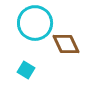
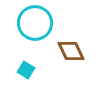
brown diamond: moved 5 px right, 7 px down
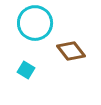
brown diamond: rotated 12 degrees counterclockwise
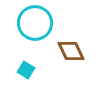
brown diamond: rotated 12 degrees clockwise
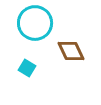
cyan square: moved 1 px right, 2 px up
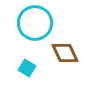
brown diamond: moved 6 px left, 2 px down
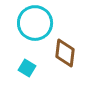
brown diamond: rotated 32 degrees clockwise
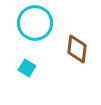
brown diamond: moved 12 px right, 4 px up
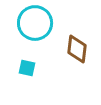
cyan square: rotated 18 degrees counterclockwise
